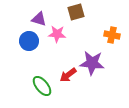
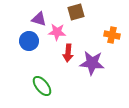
pink star: moved 2 px up
red arrow: moved 22 px up; rotated 48 degrees counterclockwise
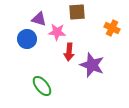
brown square: moved 1 px right; rotated 12 degrees clockwise
orange cross: moved 7 px up; rotated 14 degrees clockwise
blue circle: moved 2 px left, 2 px up
red arrow: moved 1 px right, 1 px up
purple star: moved 2 px down; rotated 15 degrees clockwise
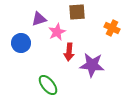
purple triangle: rotated 35 degrees counterclockwise
pink star: rotated 30 degrees counterclockwise
blue circle: moved 6 px left, 4 px down
purple star: rotated 15 degrees counterclockwise
green ellipse: moved 6 px right, 1 px up
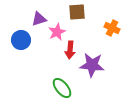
blue circle: moved 3 px up
red arrow: moved 1 px right, 2 px up
green ellipse: moved 14 px right, 3 px down
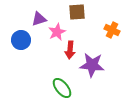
orange cross: moved 2 px down
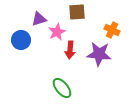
purple star: moved 7 px right, 11 px up
